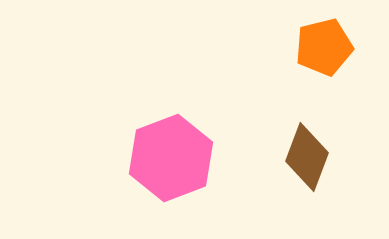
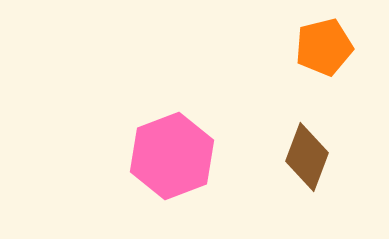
pink hexagon: moved 1 px right, 2 px up
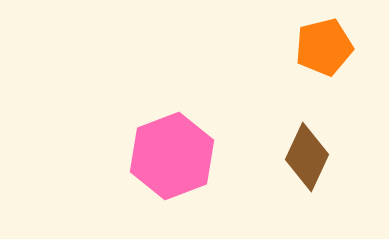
brown diamond: rotated 4 degrees clockwise
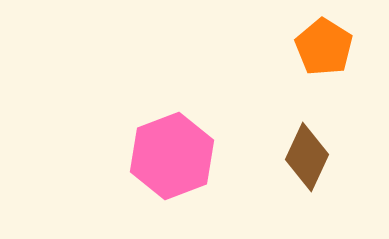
orange pentagon: rotated 26 degrees counterclockwise
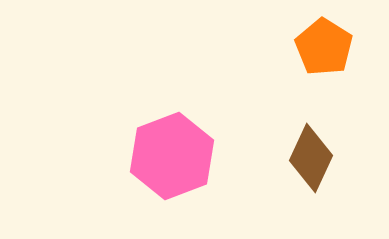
brown diamond: moved 4 px right, 1 px down
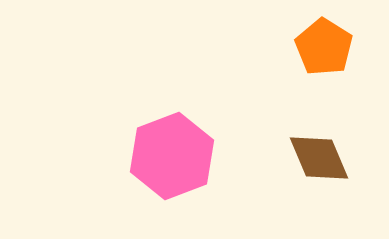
brown diamond: moved 8 px right; rotated 48 degrees counterclockwise
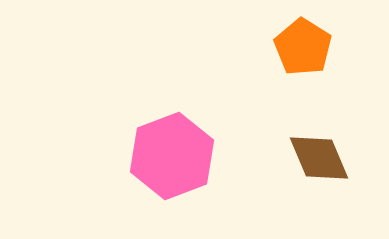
orange pentagon: moved 21 px left
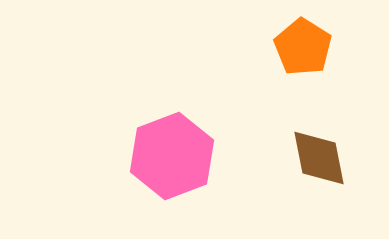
brown diamond: rotated 12 degrees clockwise
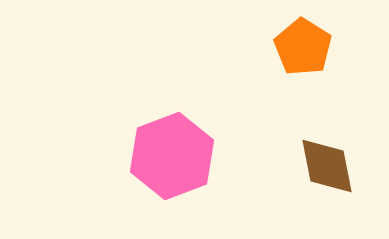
brown diamond: moved 8 px right, 8 px down
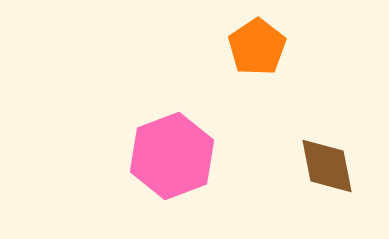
orange pentagon: moved 46 px left; rotated 6 degrees clockwise
